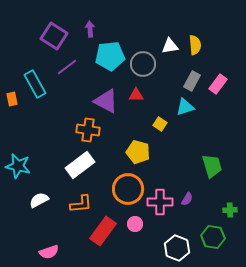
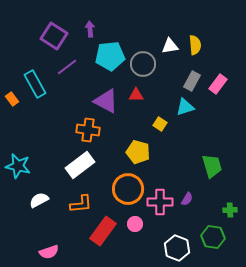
orange rectangle: rotated 24 degrees counterclockwise
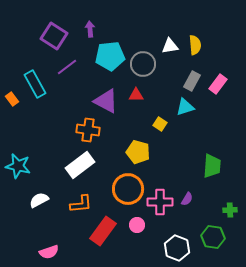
green trapezoid: rotated 20 degrees clockwise
pink circle: moved 2 px right, 1 px down
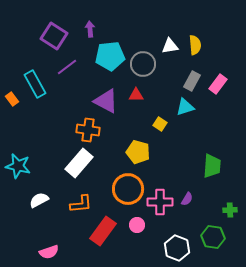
white rectangle: moved 1 px left, 2 px up; rotated 12 degrees counterclockwise
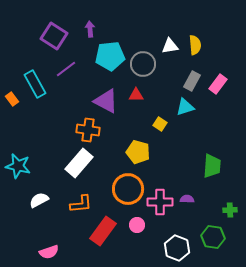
purple line: moved 1 px left, 2 px down
purple semicircle: rotated 120 degrees counterclockwise
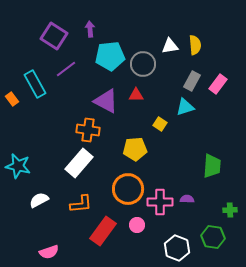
yellow pentagon: moved 3 px left, 3 px up; rotated 20 degrees counterclockwise
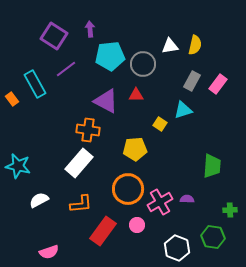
yellow semicircle: rotated 18 degrees clockwise
cyan triangle: moved 2 px left, 3 px down
pink cross: rotated 30 degrees counterclockwise
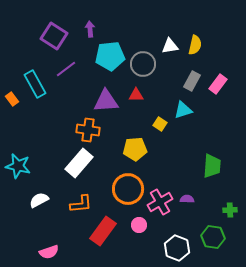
purple triangle: rotated 32 degrees counterclockwise
pink circle: moved 2 px right
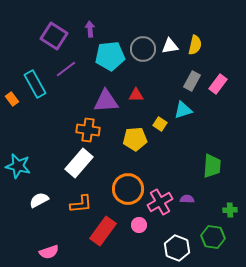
gray circle: moved 15 px up
yellow pentagon: moved 10 px up
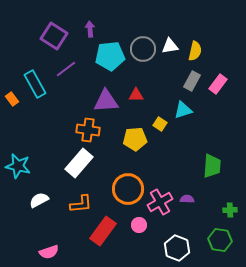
yellow semicircle: moved 6 px down
green hexagon: moved 7 px right, 3 px down
